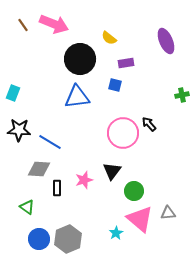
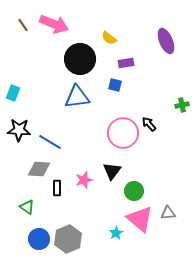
green cross: moved 10 px down
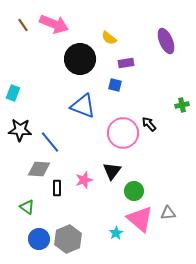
blue triangle: moved 6 px right, 9 px down; rotated 28 degrees clockwise
black star: moved 1 px right
blue line: rotated 20 degrees clockwise
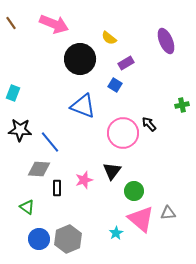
brown line: moved 12 px left, 2 px up
purple rectangle: rotated 21 degrees counterclockwise
blue square: rotated 16 degrees clockwise
pink triangle: moved 1 px right
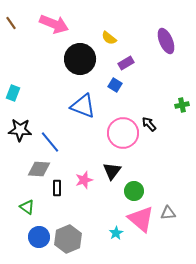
blue circle: moved 2 px up
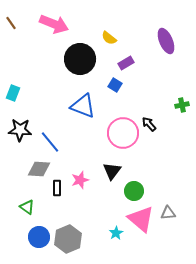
pink star: moved 4 px left
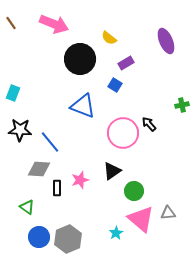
black triangle: rotated 18 degrees clockwise
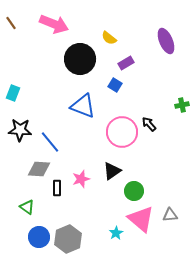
pink circle: moved 1 px left, 1 px up
pink star: moved 1 px right, 1 px up
gray triangle: moved 2 px right, 2 px down
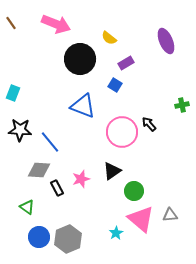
pink arrow: moved 2 px right
gray diamond: moved 1 px down
black rectangle: rotated 28 degrees counterclockwise
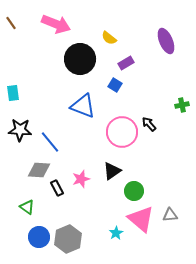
cyan rectangle: rotated 28 degrees counterclockwise
